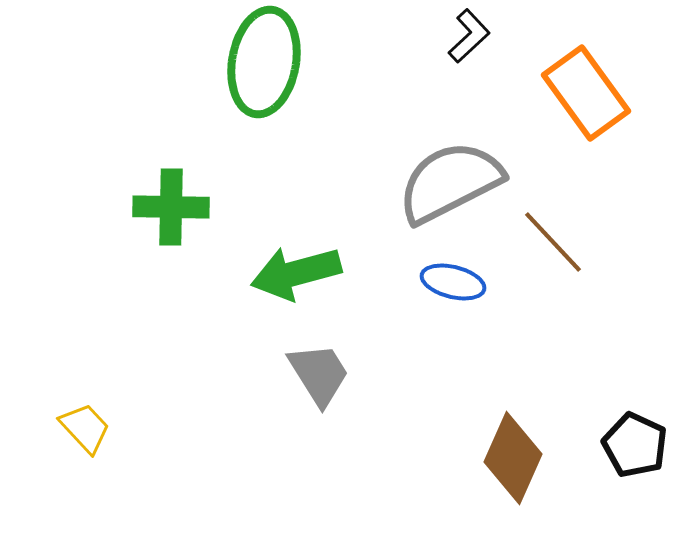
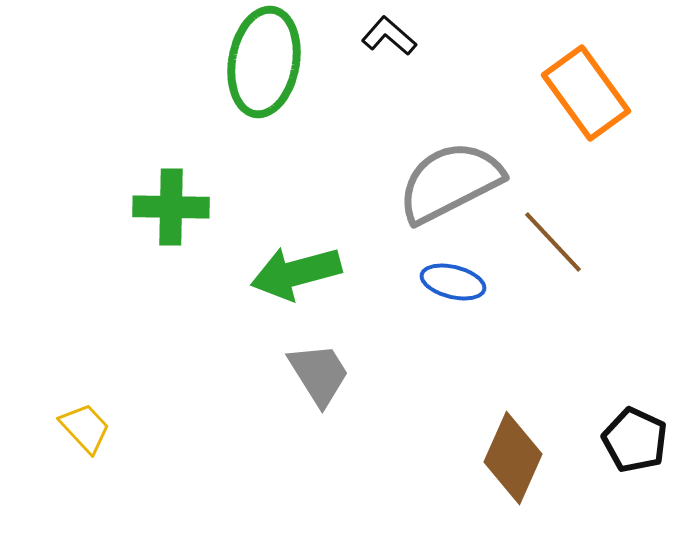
black L-shape: moved 80 px left; rotated 96 degrees counterclockwise
black pentagon: moved 5 px up
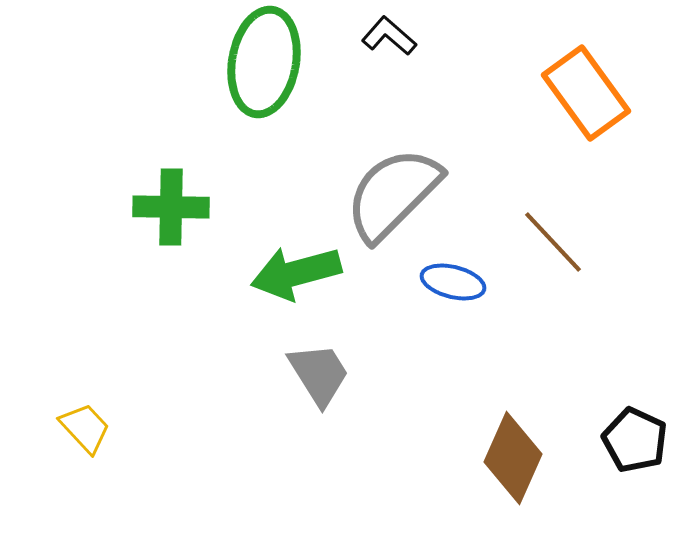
gray semicircle: moved 57 px left, 12 px down; rotated 18 degrees counterclockwise
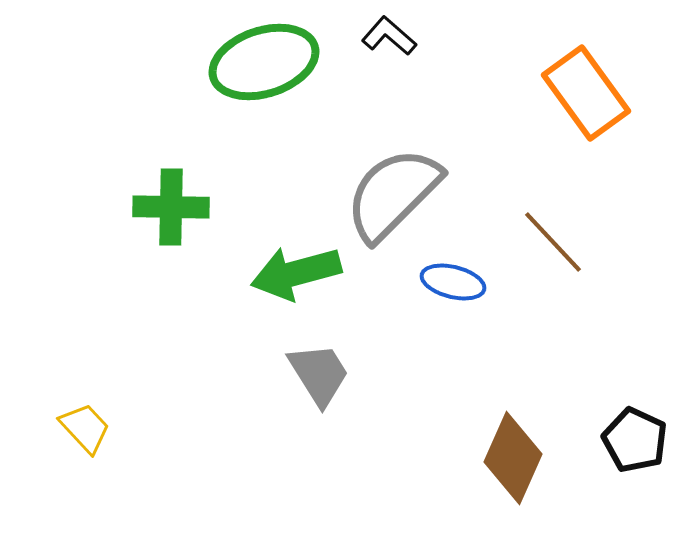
green ellipse: rotated 62 degrees clockwise
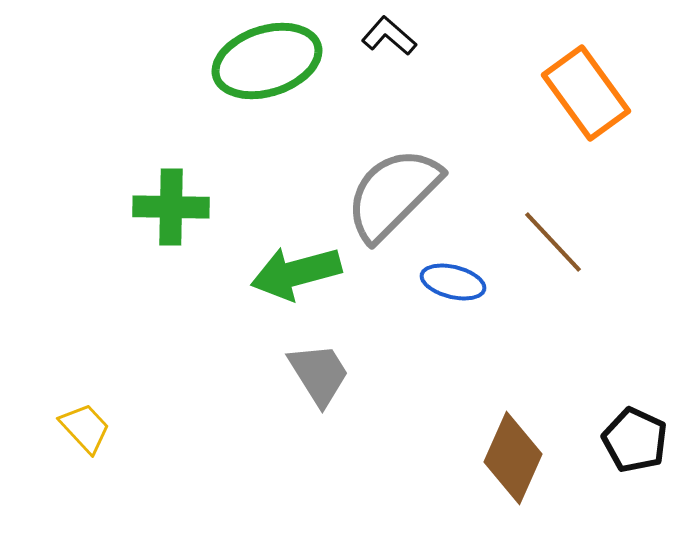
green ellipse: moved 3 px right, 1 px up
